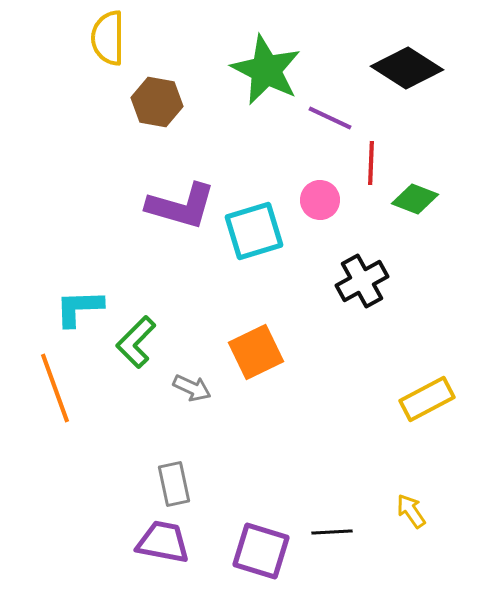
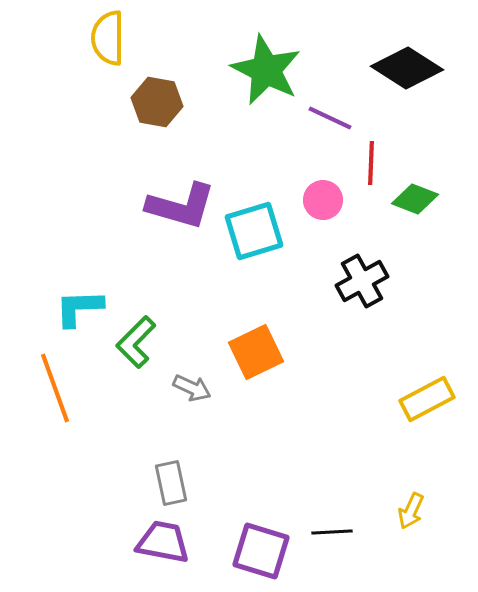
pink circle: moved 3 px right
gray rectangle: moved 3 px left, 1 px up
yellow arrow: rotated 120 degrees counterclockwise
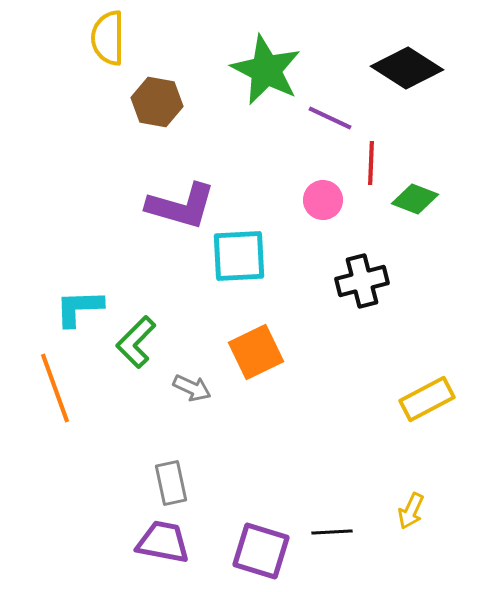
cyan square: moved 15 px left, 25 px down; rotated 14 degrees clockwise
black cross: rotated 15 degrees clockwise
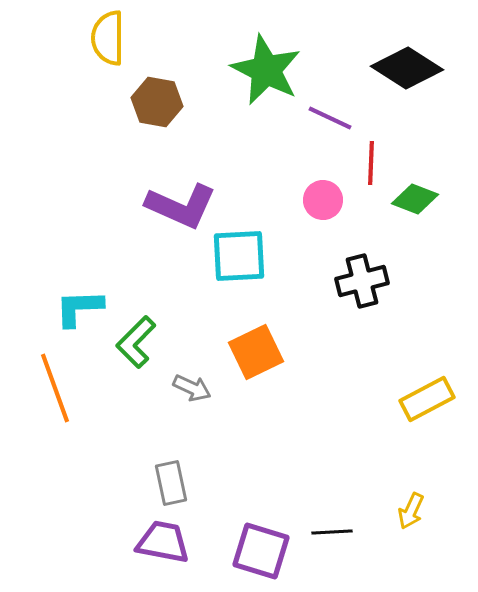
purple L-shape: rotated 8 degrees clockwise
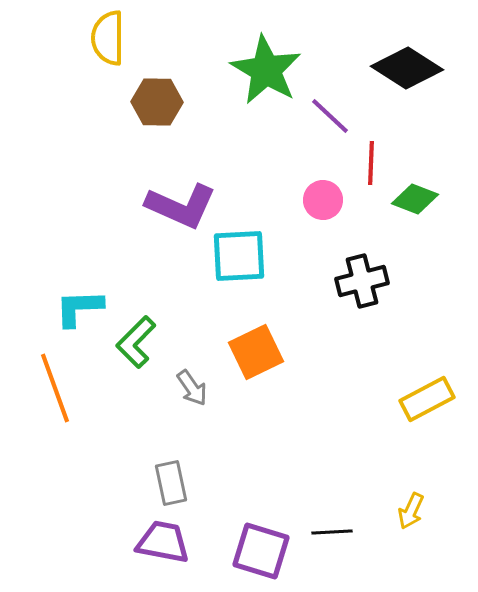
green star: rotated 4 degrees clockwise
brown hexagon: rotated 9 degrees counterclockwise
purple line: moved 2 px up; rotated 18 degrees clockwise
gray arrow: rotated 30 degrees clockwise
